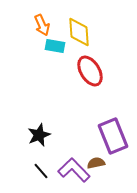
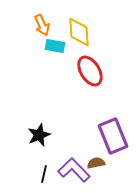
black line: moved 3 px right, 3 px down; rotated 54 degrees clockwise
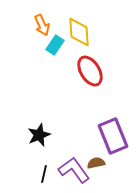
cyan rectangle: moved 1 px up; rotated 66 degrees counterclockwise
purple L-shape: rotated 8 degrees clockwise
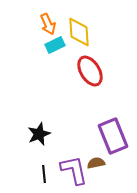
orange arrow: moved 6 px right, 1 px up
cyan rectangle: rotated 30 degrees clockwise
black star: moved 1 px up
purple L-shape: rotated 24 degrees clockwise
black line: rotated 18 degrees counterclockwise
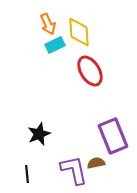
black line: moved 17 px left
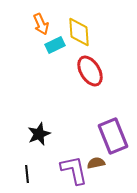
orange arrow: moved 7 px left
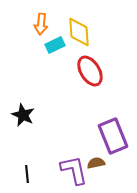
orange arrow: rotated 30 degrees clockwise
black star: moved 16 px left, 19 px up; rotated 25 degrees counterclockwise
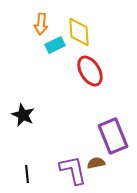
purple L-shape: moved 1 px left
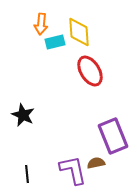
cyan rectangle: moved 3 px up; rotated 12 degrees clockwise
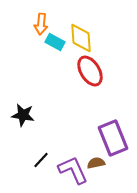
yellow diamond: moved 2 px right, 6 px down
cyan rectangle: rotated 42 degrees clockwise
black star: rotated 15 degrees counterclockwise
purple rectangle: moved 2 px down
purple L-shape: rotated 12 degrees counterclockwise
black line: moved 14 px right, 14 px up; rotated 48 degrees clockwise
